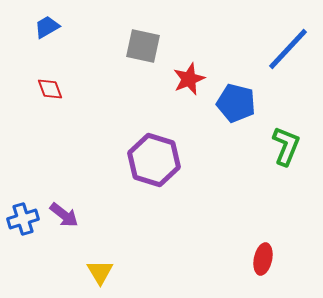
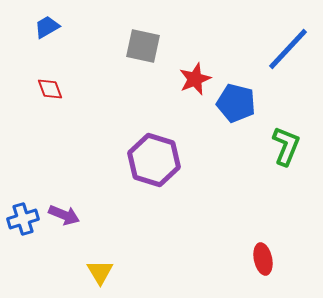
red star: moved 6 px right
purple arrow: rotated 16 degrees counterclockwise
red ellipse: rotated 24 degrees counterclockwise
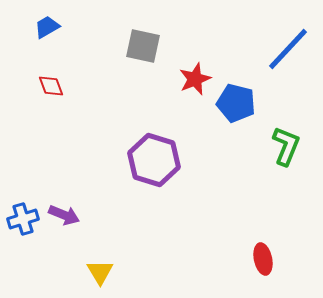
red diamond: moved 1 px right, 3 px up
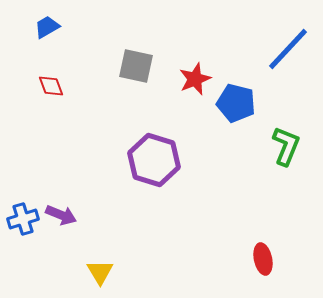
gray square: moved 7 px left, 20 px down
purple arrow: moved 3 px left
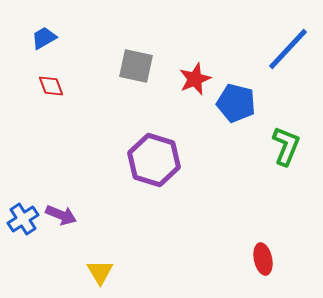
blue trapezoid: moved 3 px left, 11 px down
blue cross: rotated 16 degrees counterclockwise
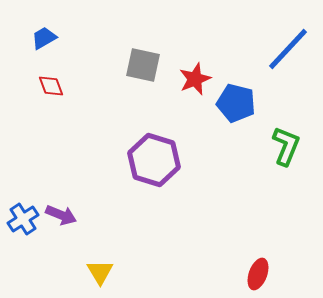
gray square: moved 7 px right, 1 px up
red ellipse: moved 5 px left, 15 px down; rotated 32 degrees clockwise
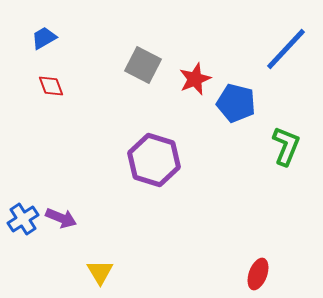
blue line: moved 2 px left
gray square: rotated 15 degrees clockwise
purple arrow: moved 3 px down
